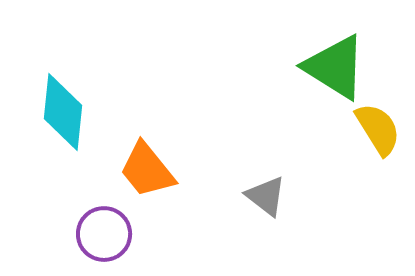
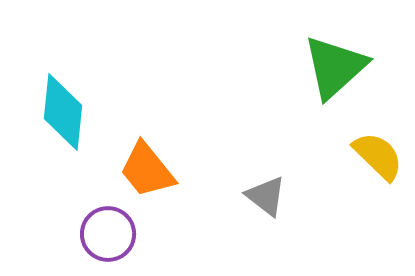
green triangle: rotated 46 degrees clockwise
yellow semicircle: moved 27 px down; rotated 14 degrees counterclockwise
purple circle: moved 4 px right
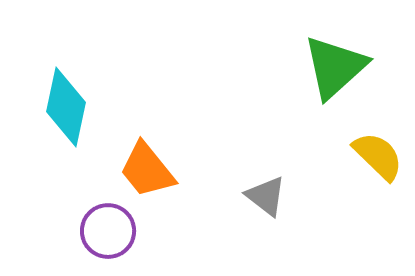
cyan diamond: moved 3 px right, 5 px up; rotated 6 degrees clockwise
purple circle: moved 3 px up
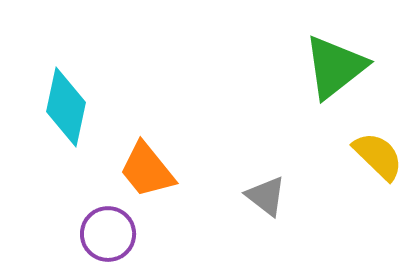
green triangle: rotated 4 degrees clockwise
purple circle: moved 3 px down
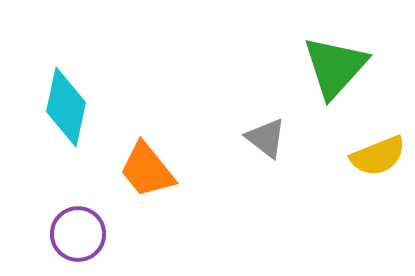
green triangle: rotated 10 degrees counterclockwise
yellow semicircle: rotated 114 degrees clockwise
gray triangle: moved 58 px up
purple circle: moved 30 px left
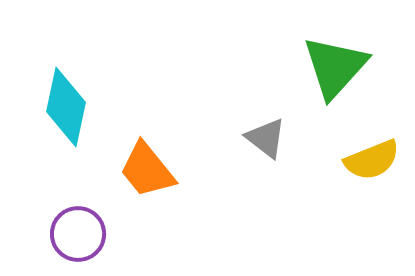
yellow semicircle: moved 6 px left, 4 px down
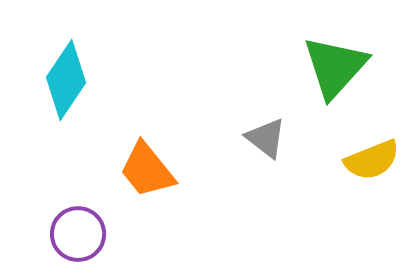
cyan diamond: moved 27 px up; rotated 22 degrees clockwise
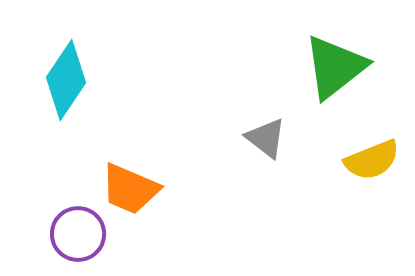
green triangle: rotated 10 degrees clockwise
orange trapezoid: moved 17 px left, 19 px down; rotated 28 degrees counterclockwise
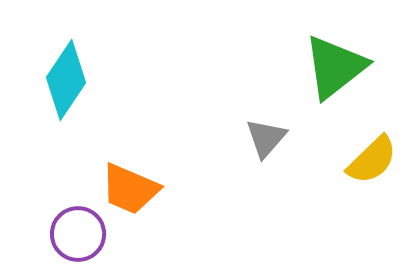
gray triangle: rotated 33 degrees clockwise
yellow semicircle: rotated 22 degrees counterclockwise
